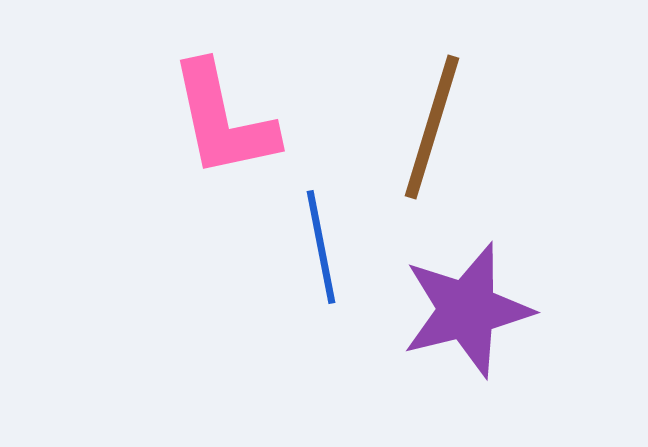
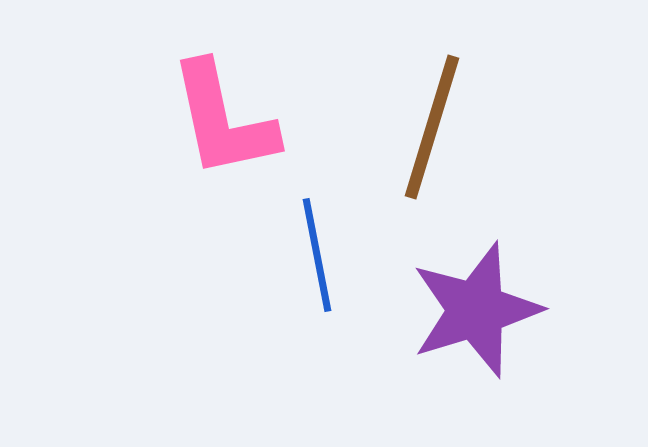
blue line: moved 4 px left, 8 px down
purple star: moved 9 px right; rotated 3 degrees counterclockwise
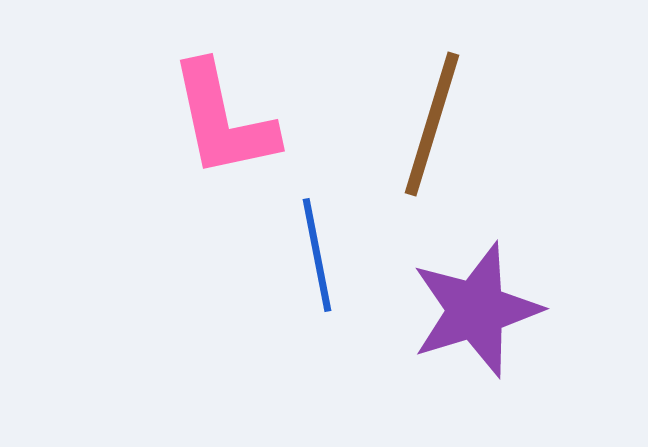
brown line: moved 3 px up
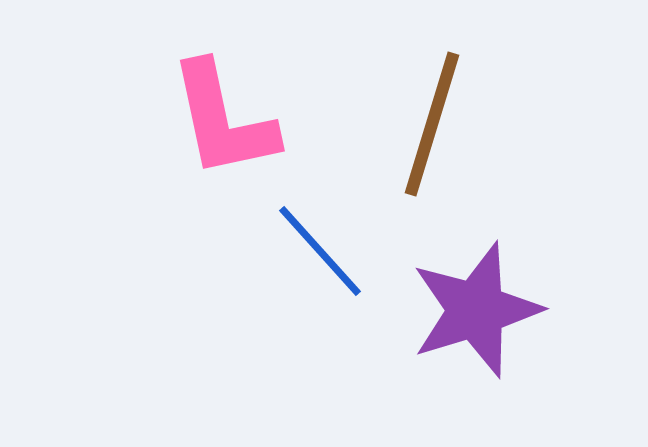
blue line: moved 3 px right, 4 px up; rotated 31 degrees counterclockwise
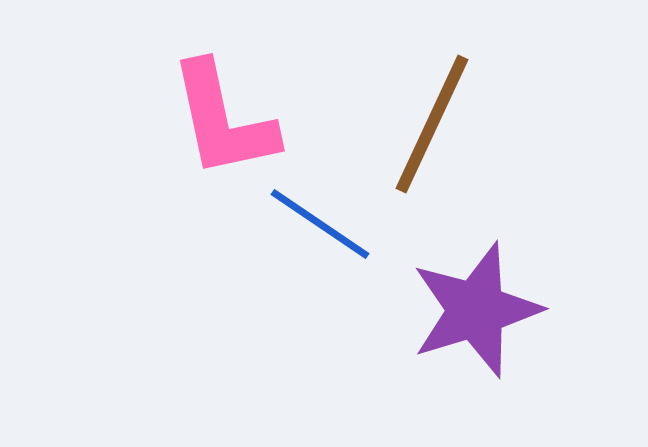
brown line: rotated 8 degrees clockwise
blue line: moved 27 px up; rotated 14 degrees counterclockwise
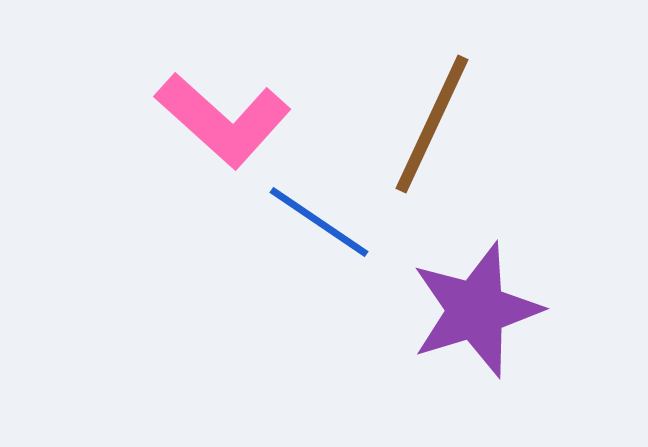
pink L-shape: rotated 36 degrees counterclockwise
blue line: moved 1 px left, 2 px up
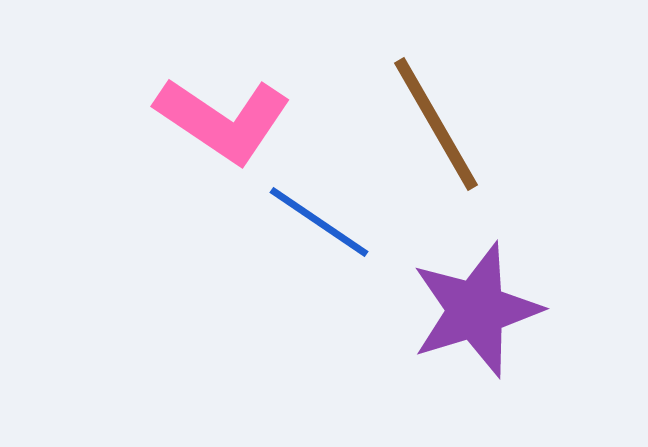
pink L-shape: rotated 8 degrees counterclockwise
brown line: moved 4 px right; rotated 55 degrees counterclockwise
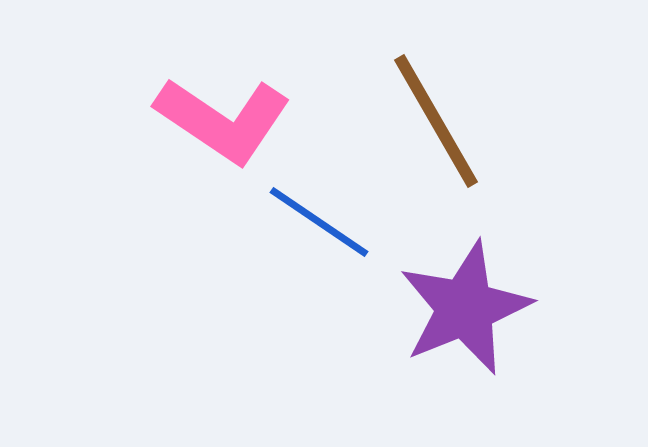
brown line: moved 3 px up
purple star: moved 11 px left, 2 px up; rotated 5 degrees counterclockwise
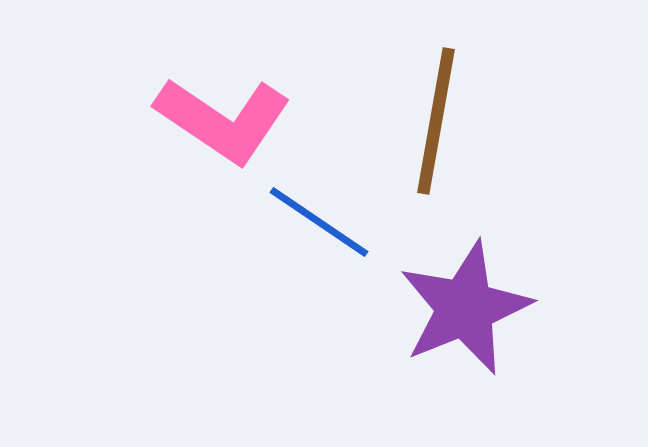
brown line: rotated 40 degrees clockwise
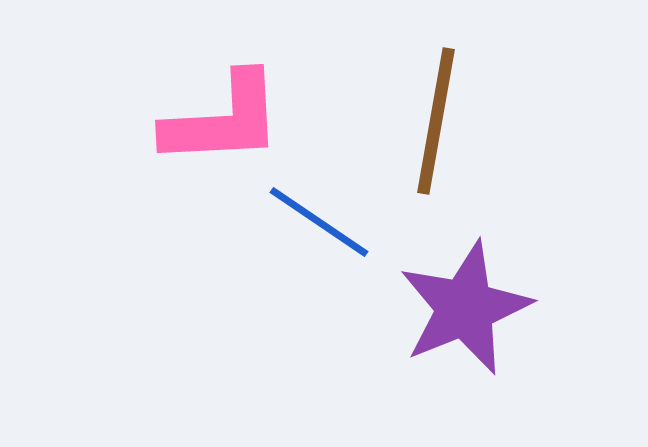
pink L-shape: rotated 37 degrees counterclockwise
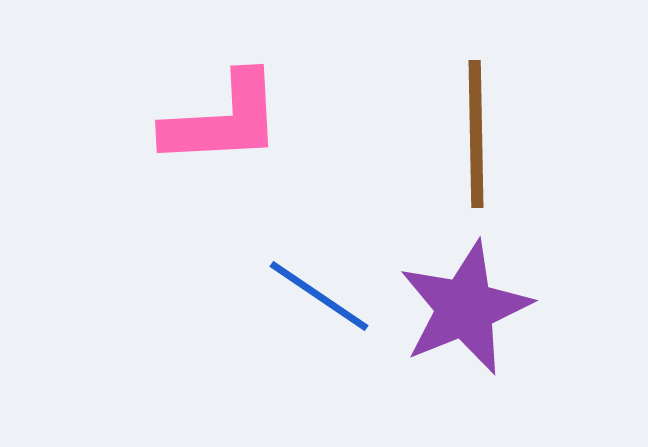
brown line: moved 40 px right, 13 px down; rotated 11 degrees counterclockwise
blue line: moved 74 px down
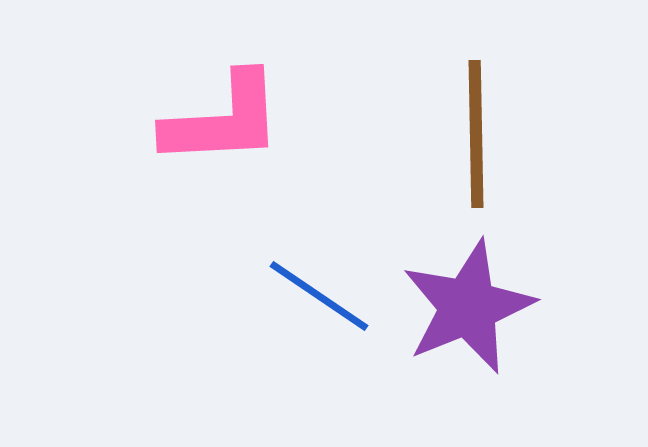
purple star: moved 3 px right, 1 px up
